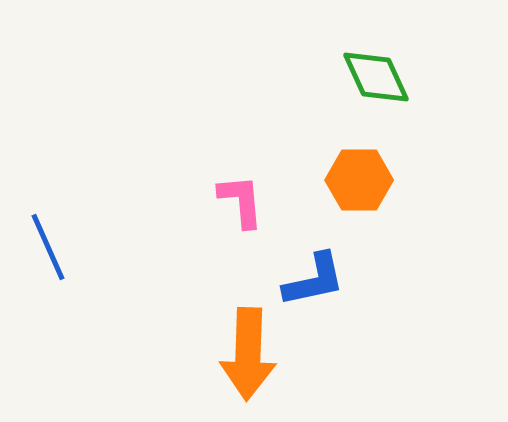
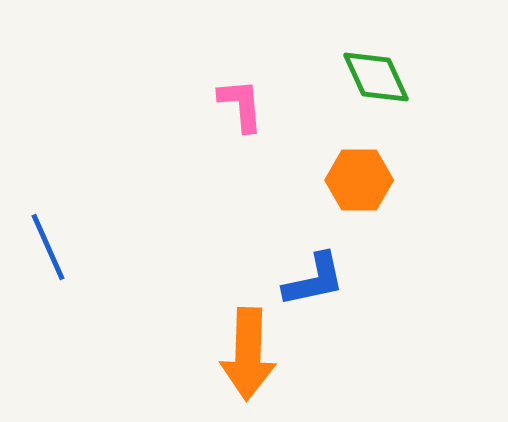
pink L-shape: moved 96 px up
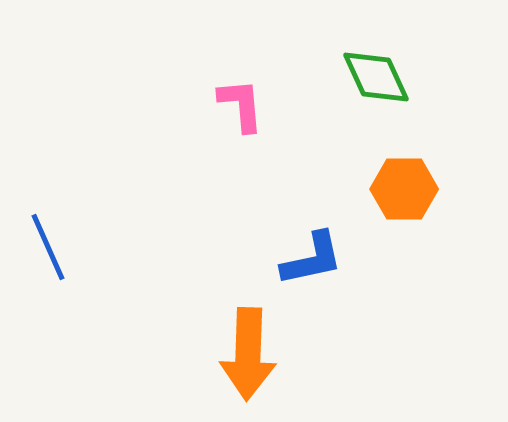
orange hexagon: moved 45 px right, 9 px down
blue L-shape: moved 2 px left, 21 px up
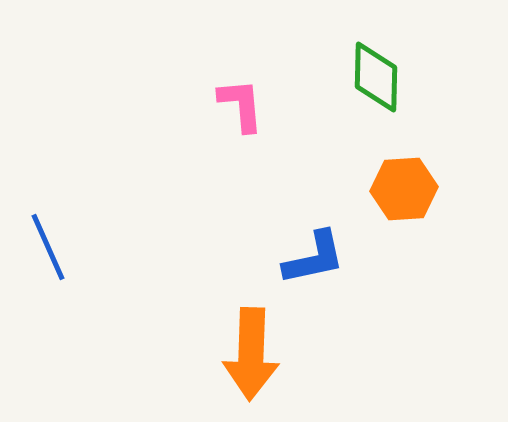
green diamond: rotated 26 degrees clockwise
orange hexagon: rotated 4 degrees counterclockwise
blue L-shape: moved 2 px right, 1 px up
orange arrow: moved 3 px right
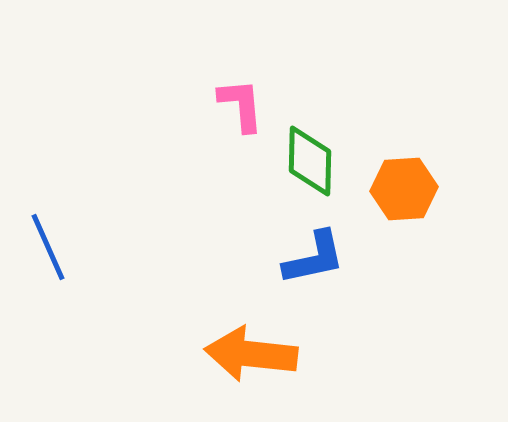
green diamond: moved 66 px left, 84 px down
orange arrow: rotated 94 degrees clockwise
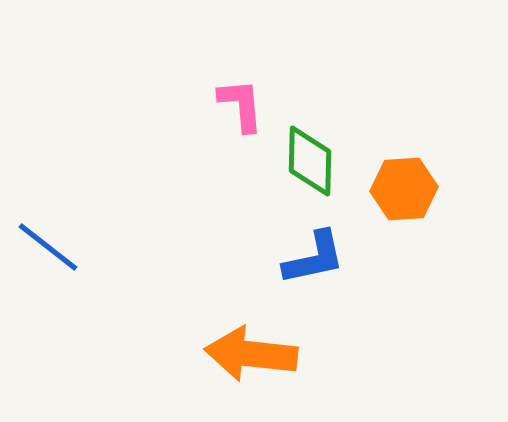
blue line: rotated 28 degrees counterclockwise
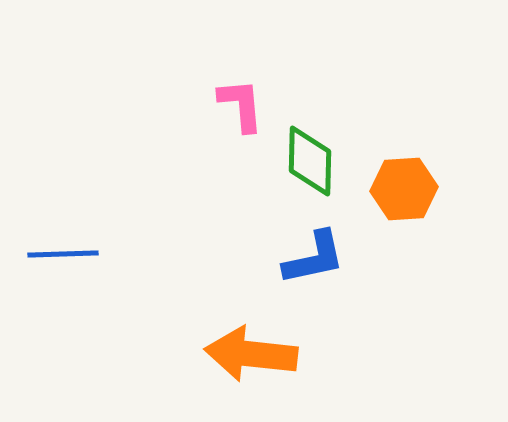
blue line: moved 15 px right, 7 px down; rotated 40 degrees counterclockwise
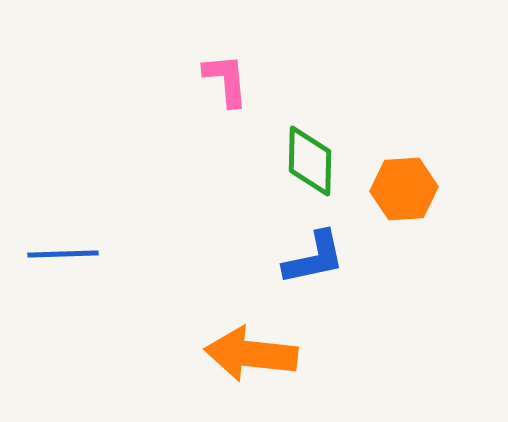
pink L-shape: moved 15 px left, 25 px up
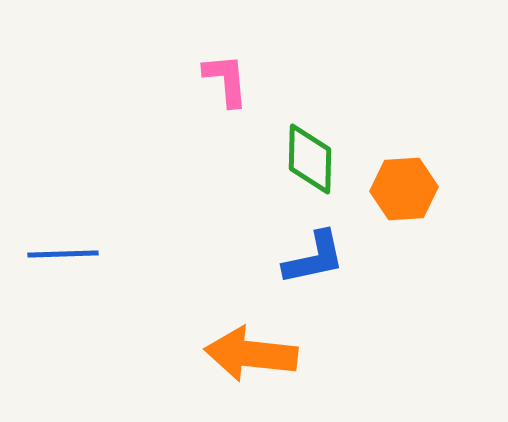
green diamond: moved 2 px up
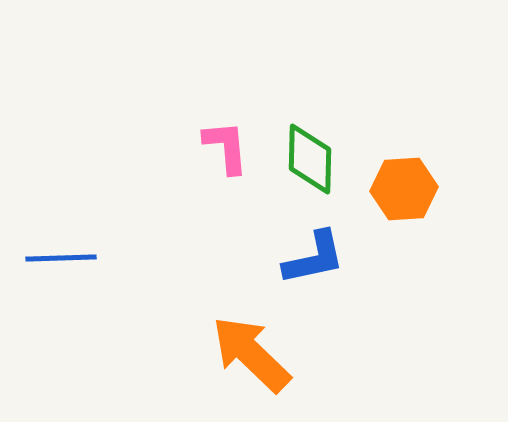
pink L-shape: moved 67 px down
blue line: moved 2 px left, 4 px down
orange arrow: rotated 38 degrees clockwise
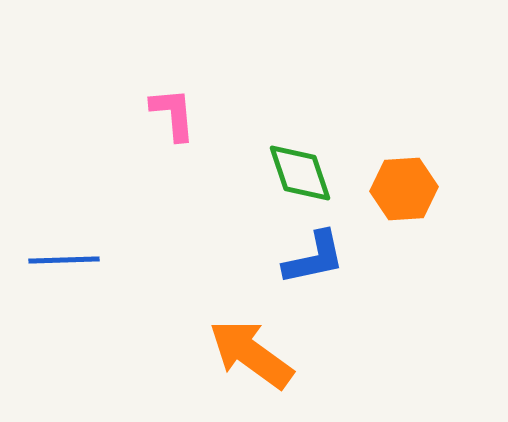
pink L-shape: moved 53 px left, 33 px up
green diamond: moved 10 px left, 14 px down; rotated 20 degrees counterclockwise
blue line: moved 3 px right, 2 px down
orange arrow: rotated 8 degrees counterclockwise
